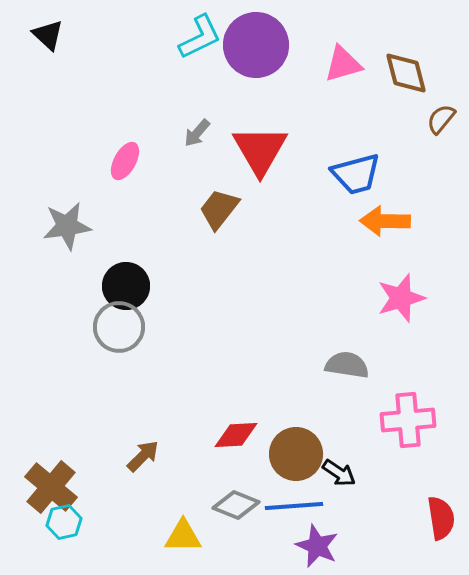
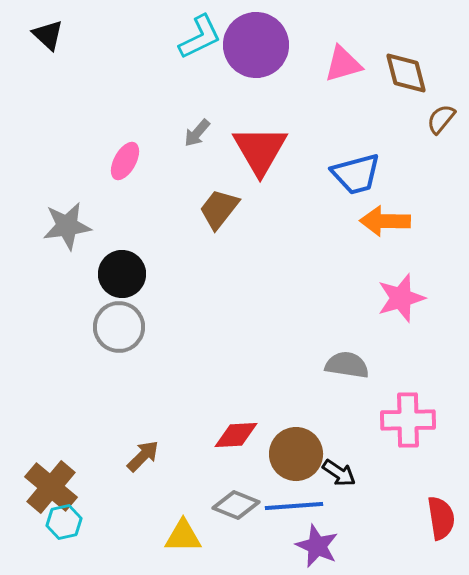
black circle: moved 4 px left, 12 px up
pink cross: rotated 4 degrees clockwise
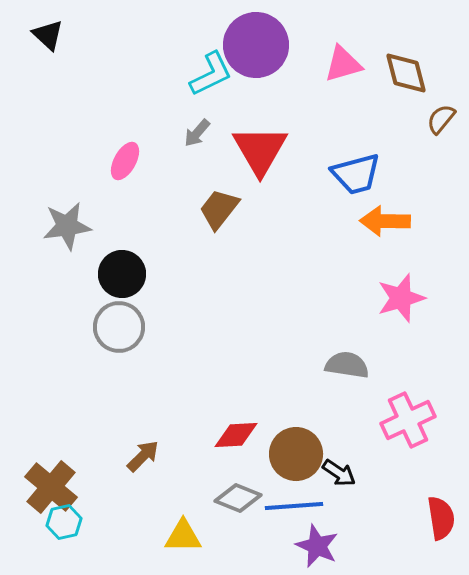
cyan L-shape: moved 11 px right, 37 px down
pink cross: rotated 24 degrees counterclockwise
gray diamond: moved 2 px right, 7 px up
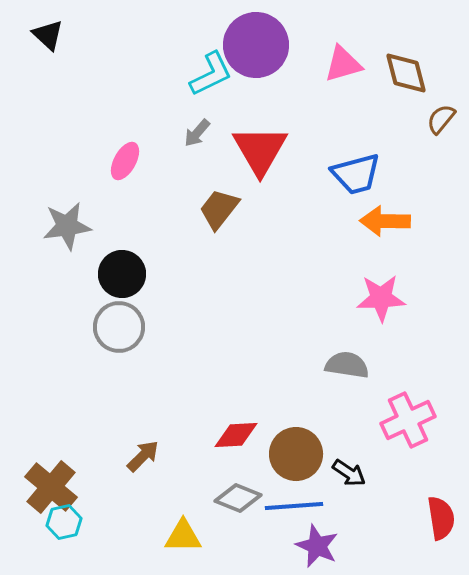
pink star: moved 20 px left; rotated 15 degrees clockwise
black arrow: moved 10 px right
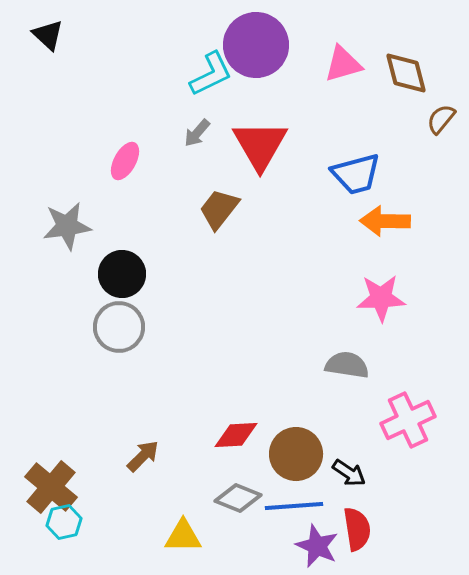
red triangle: moved 5 px up
red semicircle: moved 84 px left, 11 px down
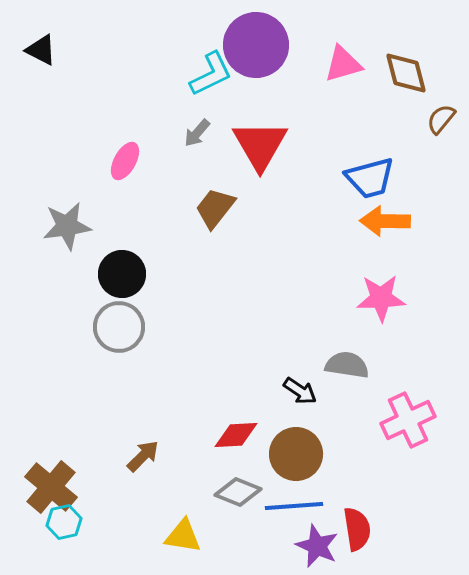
black triangle: moved 7 px left, 15 px down; rotated 16 degrees counterclockwise
blue trapezoid: moved 14 px right, 4 px down
brown trapezoid: moved 4 px left, 1 px up
black arrow: moved 49 px left, 82 px up
gray diamond: moved 6 px up
yellow triangle: rotated 9 degrees clockwise
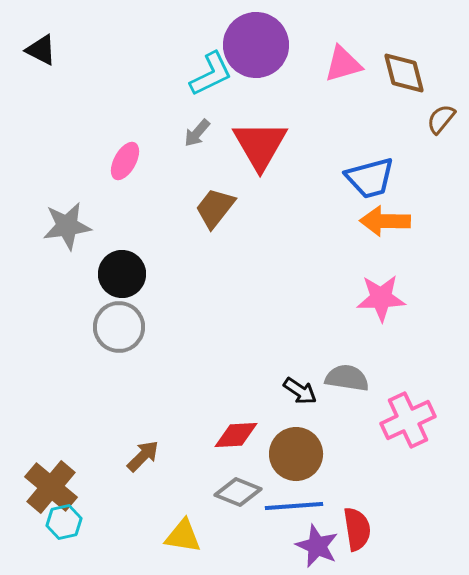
brown diamond: moved 2 px left
gray semicircle: moved 13 px down
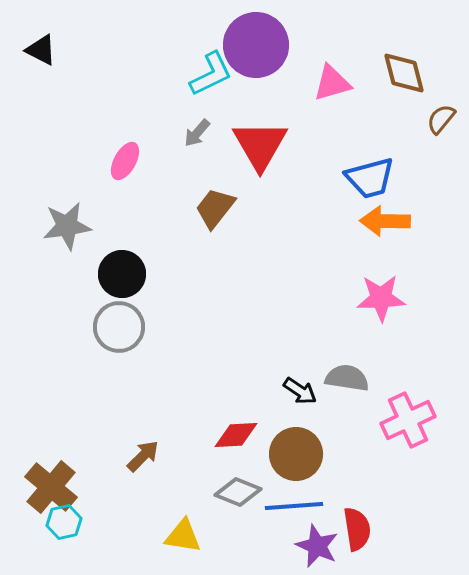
pink triangle: moved 11 px left, 19 px down
